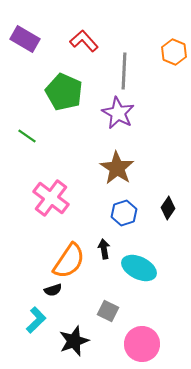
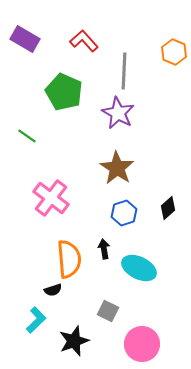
black diamond: rotated 15 degrees clockwise
orange semicircle: moved 2 px up; rotated 39 degrees counterclockwise
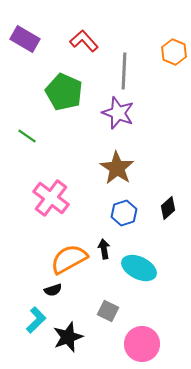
purple star: rotated 8 degrees counterclockwise
orange semicircle: rotated 114 degrees counterclockwise
black star: moved 6 px left, 4 px up
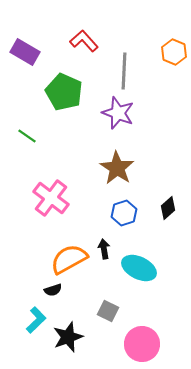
purple rectangle: moved 13 px down
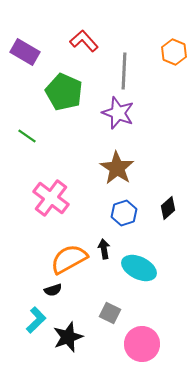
gray square: moved 2 px right, 2 px down
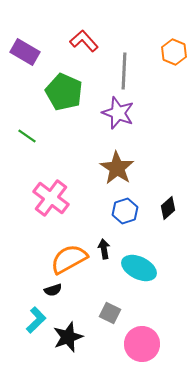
blue hexagon: moved 1 px right, 2 px up
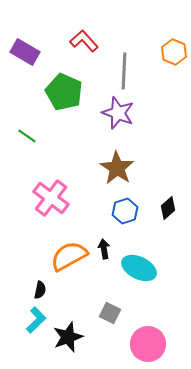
orange semicircle: moved 3 px up
black semicircle: moved 13 px left; rotated 60 degrees counterclockwise
pink circle: moved 6 px right
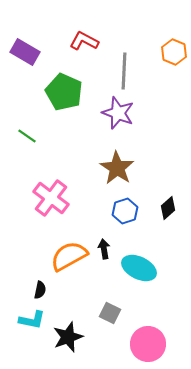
red L-shape: rotated 20 degrees counterclockwise
cyan L-shape: moved 4 px left; rotated 56 degrees clockwise
